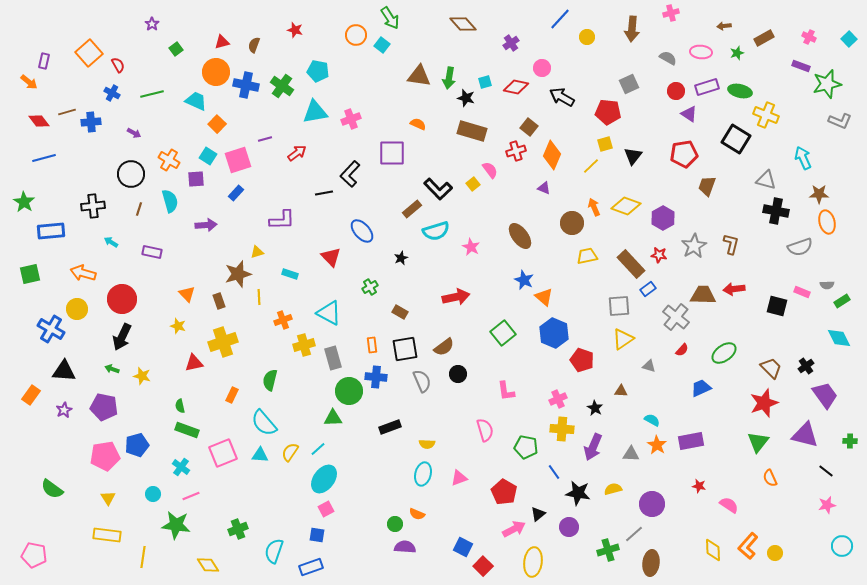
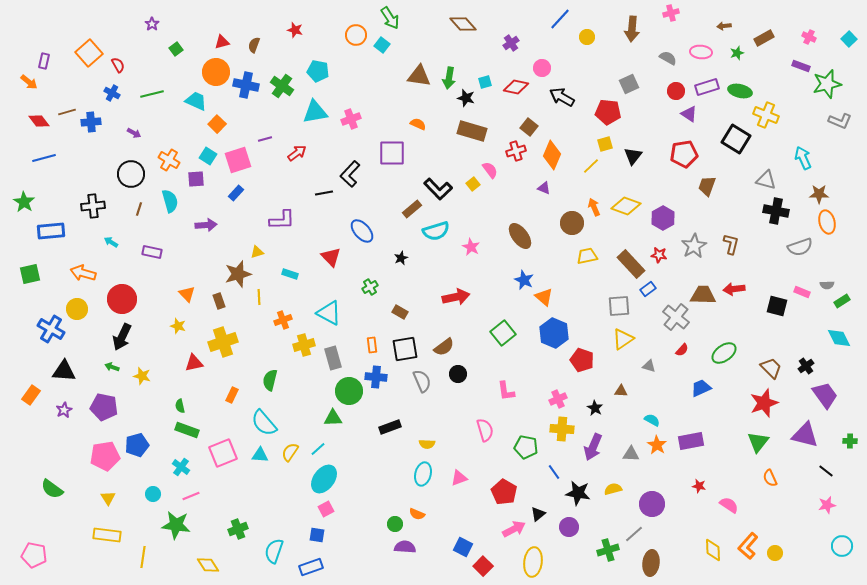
green arrow at (112, 369): moved 2 px up
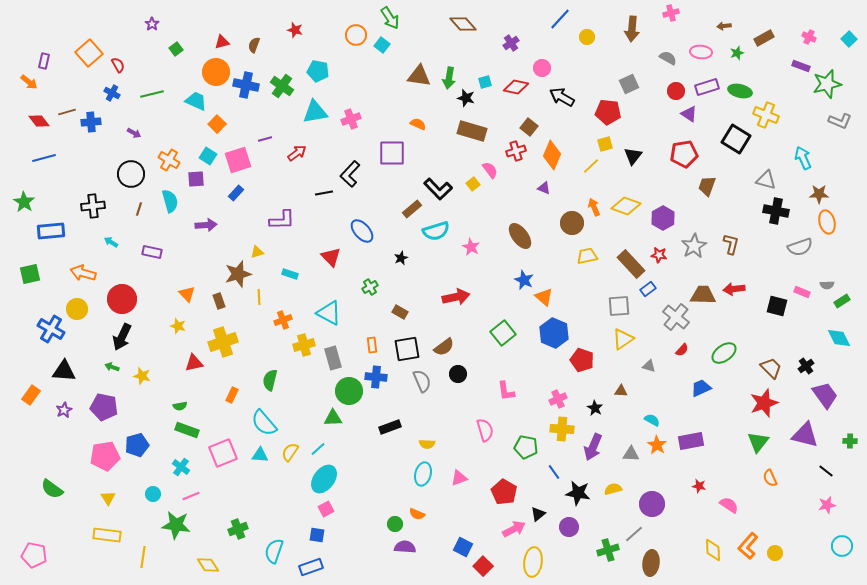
black square at (405, 349): moved 2 px right
green semicircle at (180, 406): rotated 88 degrees counterclockwise
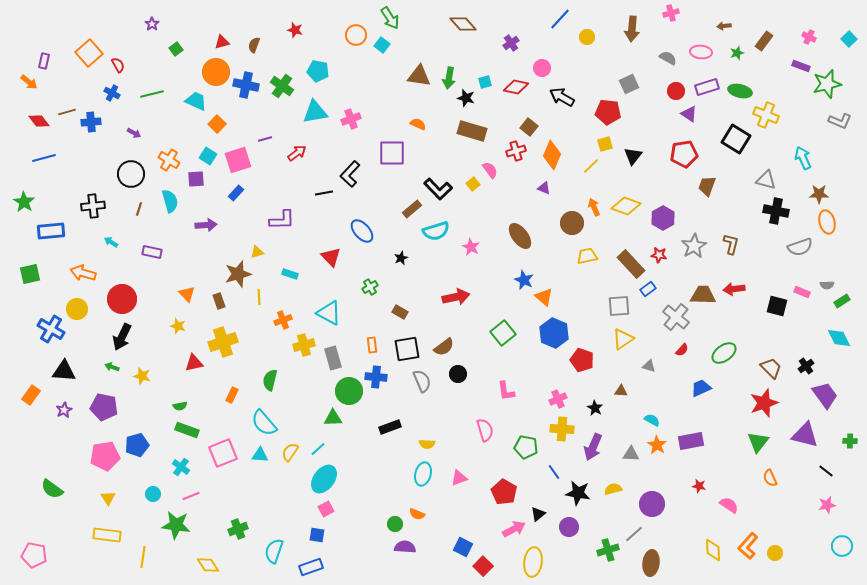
brown rectangle at (764, 38): moved 3 px down; rotated 24 degrees counterclockwise
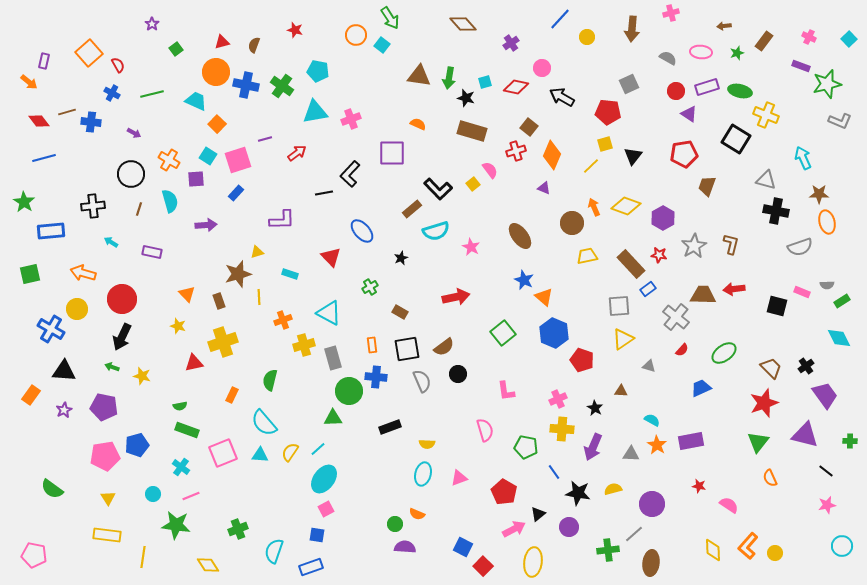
blue cross at (91, 122): rotated 12 degrees clockwise
green cross at (608, 550): rotated 10 degrees clockwise
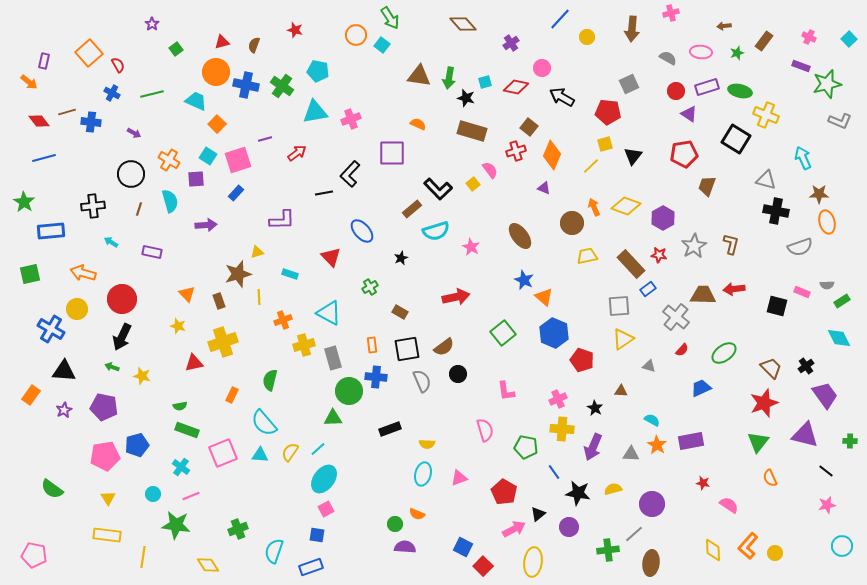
black rectangle at (390, 427): moved 2 px down
red star at (699, 486): moved 4 px right, 3 px up
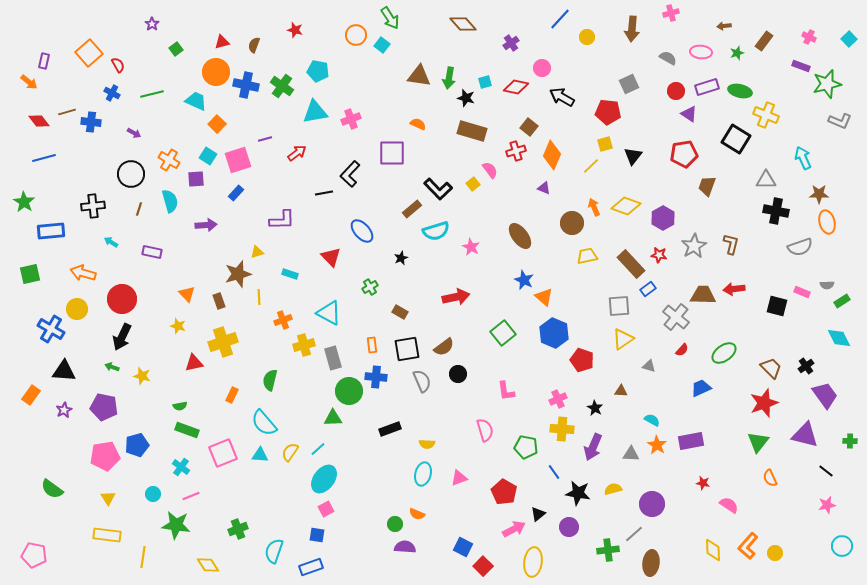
gray triangle at (766, 180): rotated 15 degrees counterclockwise
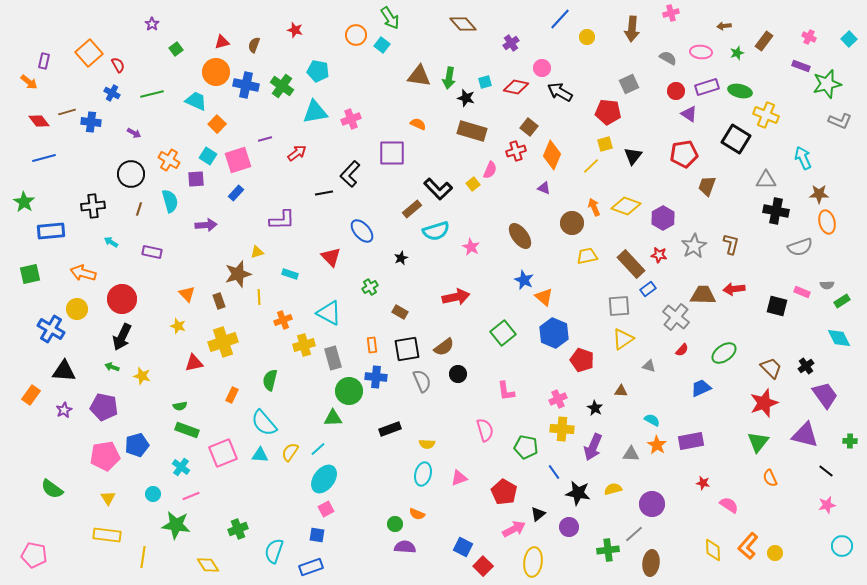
black arrow at (562, 97): moved 2 px left, 5 px up
pink semicircle at (490, 170): rotated 60 degrees clockwise
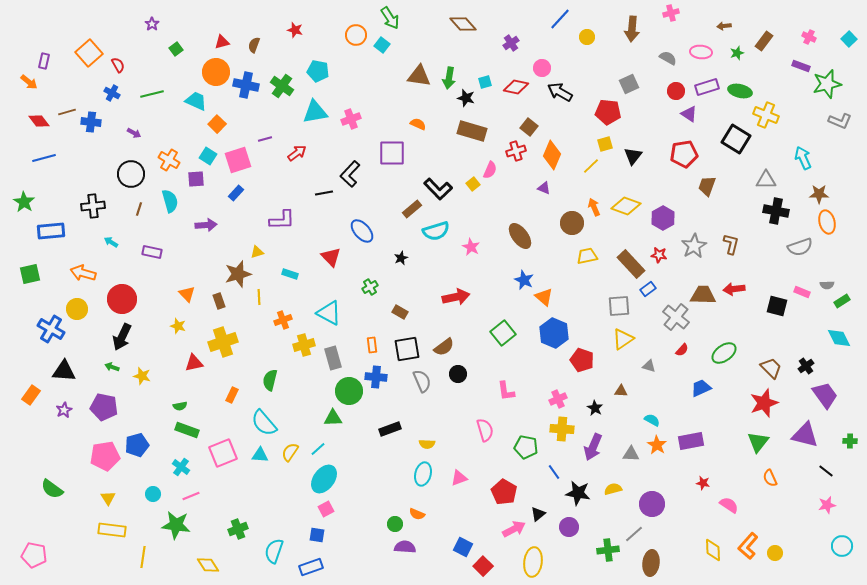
yellow rectangle at (107, 535): moved 5 px right, 5 px up
